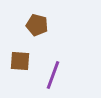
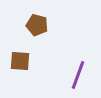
purple line: moved 25 px right
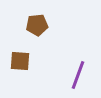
brown pentagon: rotated 20 degrees counterclockwise
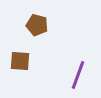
brown pentagon: rotated 20 degrees clockwise
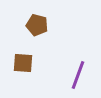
brown square: moved 3 px right, 2 px down
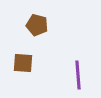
purple line: rotated 24 degrees counterclockwise
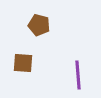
brown pentagon: moved 2 px right
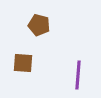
purple line: rotated 8 degrees clockwise
